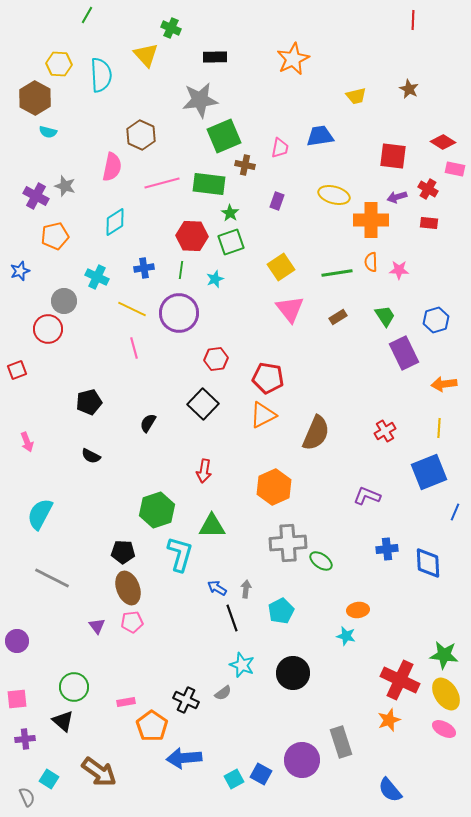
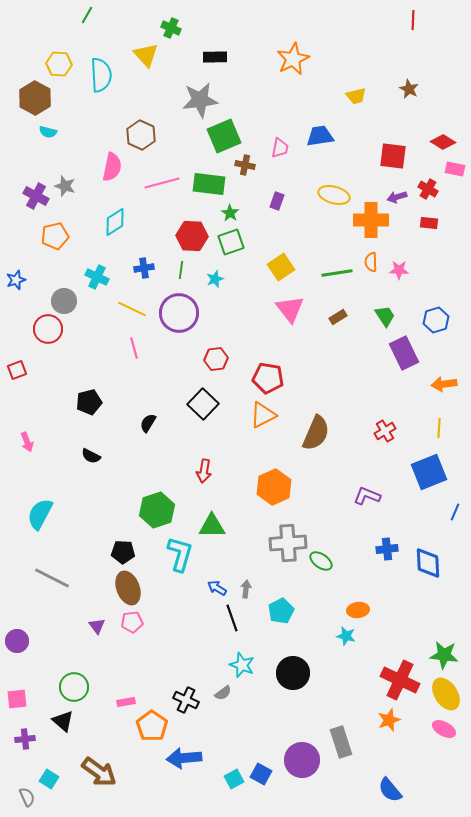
blue star at (20, 271): moved 4 px left, 9 px down
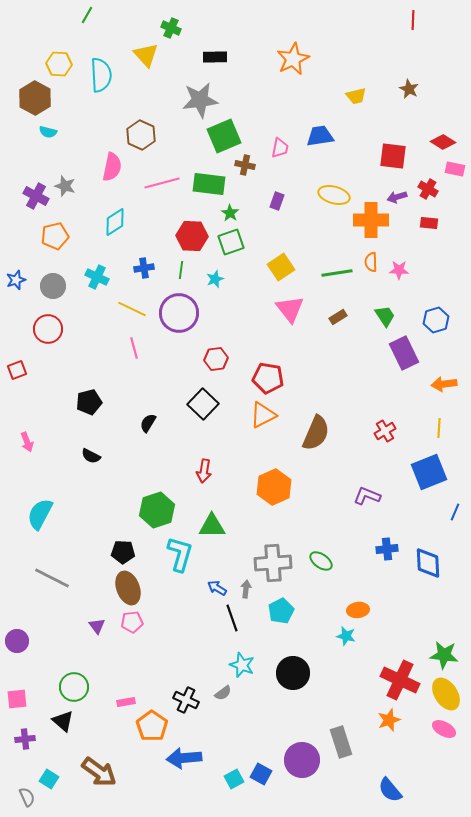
gray circle at (64, 301): moved 11 px left, 15 px up
gray cross at (288, 543): moved 15 px left, 20 px down
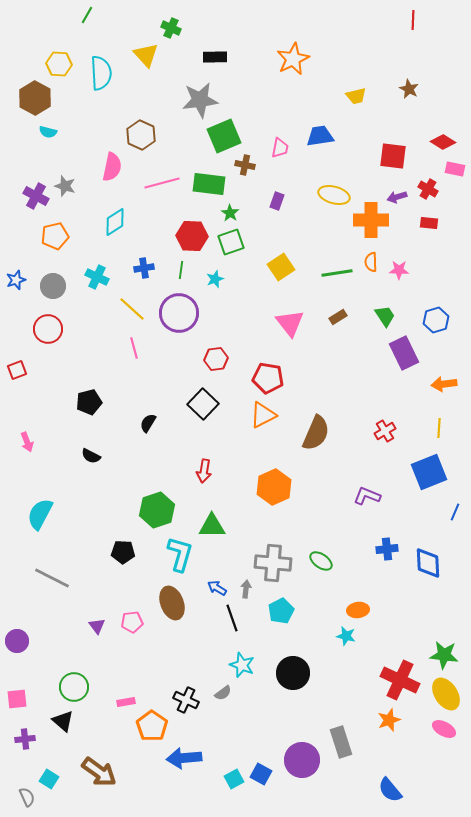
cyan semicircle at (101, 75): moved 2 px up
yellow line at (132, 309): rotated 16 degrees clockwise
pink triangle at (290, 309): moved 14 px down
gray cross at (273, 563): rotated 9 degrees clockwise
brown ellipse at (128, 588): moved 44 px right, 15 px down
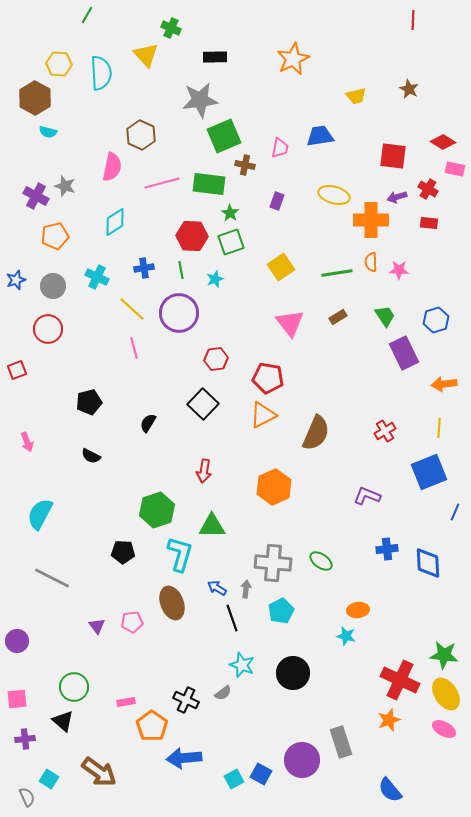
green line at (181, 270): rotated 18 degrees counterclockwise
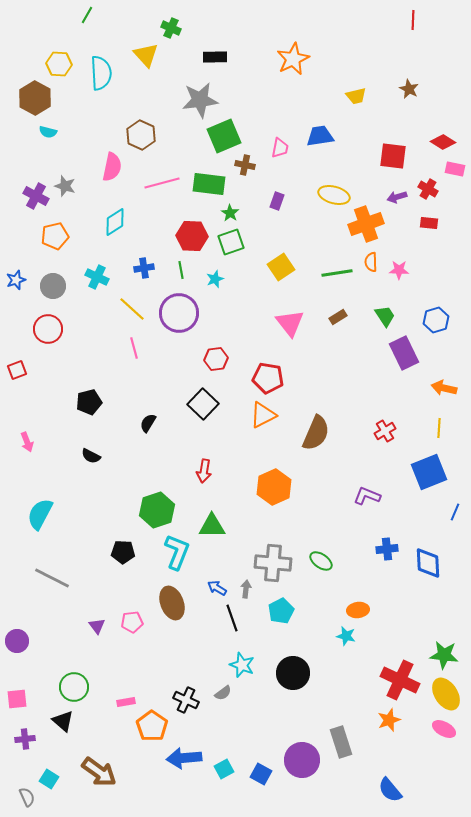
orange cross at (371, 220): moved 5 px left, 4 px down; rotated 20 degrees counterclockwise
orange arrow at (444, 384): moved 4 px down; rotated 20 degrees clockwise
cyan L-shape at (180, 554): moved 3 px left, 2 px up; rotated 6 degrees clockwise
cyan square at (234, 779): moved 10 px left, 10 px up
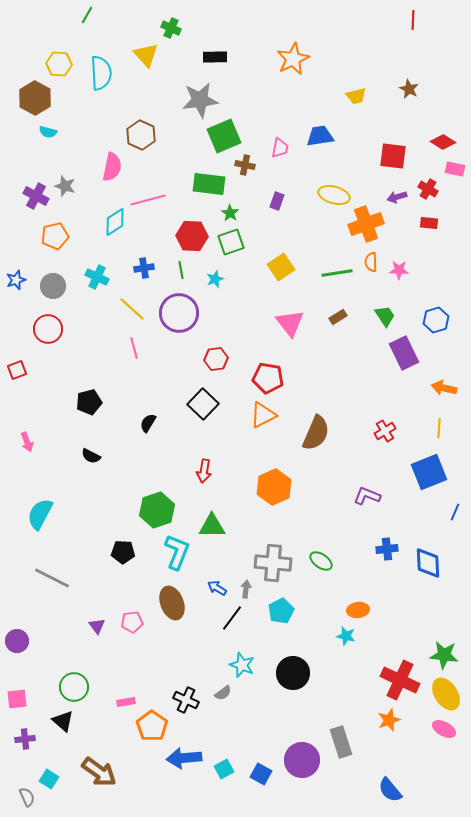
pink line at (162, 183): moved 14 px left, 17 px down
black line at (232, 618): rotated 56 degrees clockwise
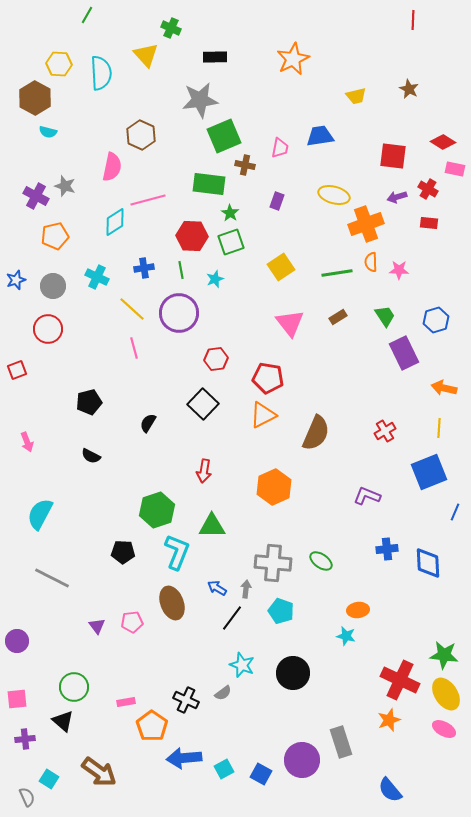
cyan pentagon at (281, 611): rotated 25 degrees counterclockwise
